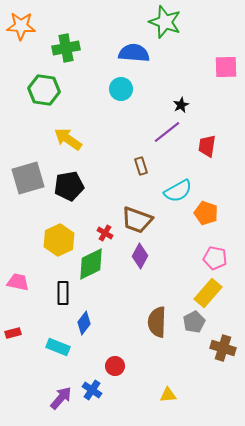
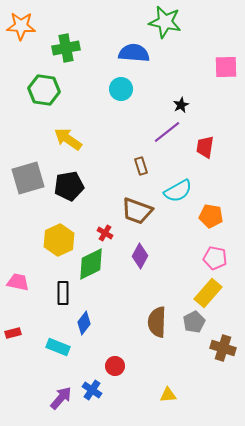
green star: rotated 8 degrees counterclockwise
red trapezoid: moved 2 px left, 1 px down
orange pentagon: moved 5 px right, 3 px down; rotated 10 degrees counterclockwise
brown trapezoid: moved 9 px up
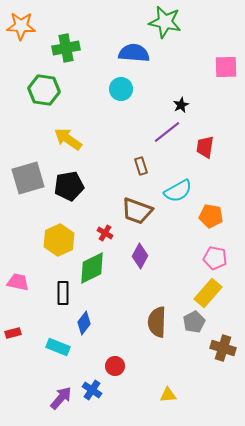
green diamond: moved 1 px right, 4 px down
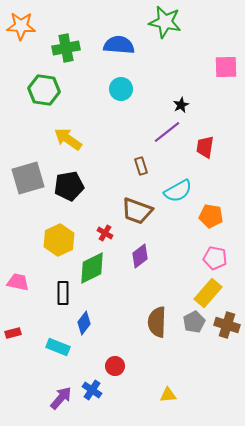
blue semicircle: moved 15 px left, 8 px up
purple diamond: rotated 25 degrees clockwise
brown cross: moved 4 px right, 23 px up
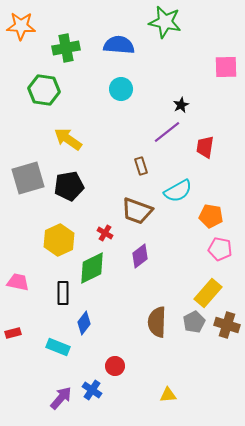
pink pentagon: moved 5 px right, 9 px up
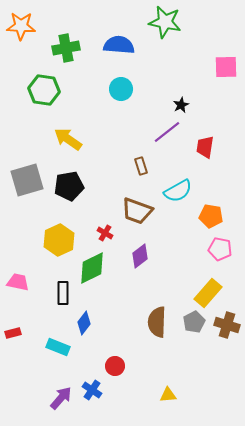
gray square: moved 1 px left, 2 px down
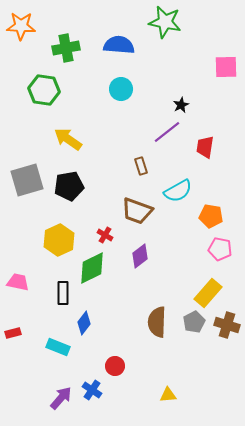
red cross: moved 2 px down
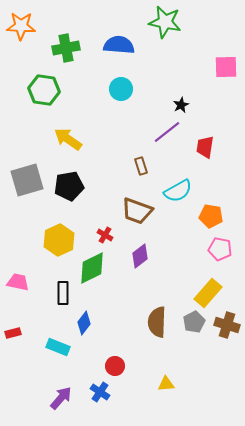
blue cross: moved 8 px right, 2 px down
yellow triangle: moved 2 px left, 11 px up
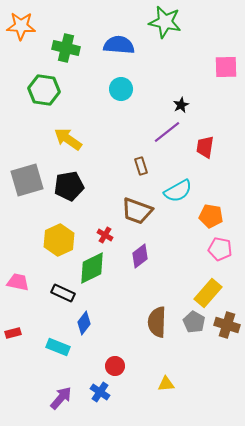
green cross: rotated 24 degrees clockwise
black rectangle: rotated 65 degrees counterclockwise
gray pentagon: rotated 15 degrees counterclockwise
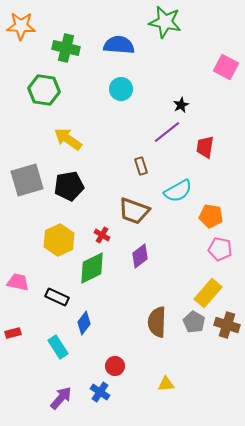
pink square: rotated 30 degrees clockwise
brown trapezoid: moved 3 px left
red cross: moved 3 px left
black rectangle: moved 6 px left, 4 px down
cyan rectangle: rotated 35 degrees clockwise
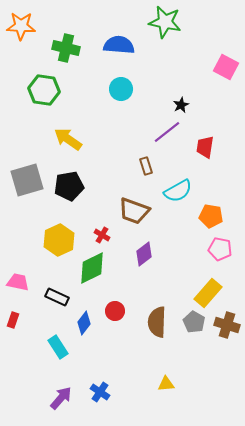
brown rectangle: moved 5 px right
purple diamond: moved 4 px right, 2 px up
red rectangle: moved 13 px up; rotated 56 degrees counterclockwise
red circle: moved 55 px up
